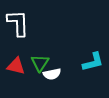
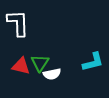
red triangle: moved 5 px right
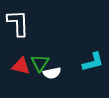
white semicircle: moved 1 px up
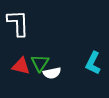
cyan L-shape: moved 1 px down; rotated 130 degrees clockwise
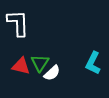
white semicircle: rotated 30 degrees counterclockwise
